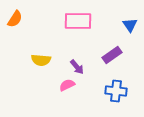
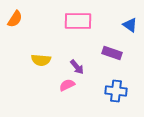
blue triangle: rotated 21 degrees counterclockwise
purple rectangle: moved 2 px up; rotated 54 degrees clockwise
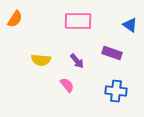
purple arrow: moved 6 px up
pink semicircle: rotated 77 degrees clockwise
